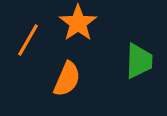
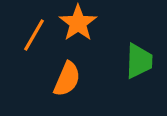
orange line: moved 6 px right, 5 px up
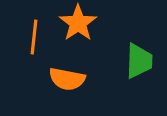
orange line: moved 2 px down; rotated 24 degrees counterclockwise
orange semicircle: rotated 78 degrees clockwise
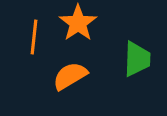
green trapezoid: moved 2 px left, 2 px up
orange semicircle: moved 3 px right, 3 px up; rotated 138 degrees clockwise
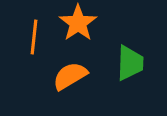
green trapezoid: moved 7 px left, 4 px down
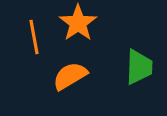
orange line: rotated 16 degrees counterclockwise
green trapezoid: moved 9 px right, 4 px down
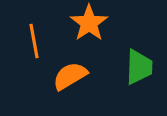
orange star: moved 11 px right
orange line: moved 4 px down
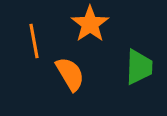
orange star: moved 1 px right, 1 px down
orange semicircle: moved 2 px up; rotated 90 degrees clockwise
